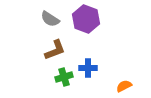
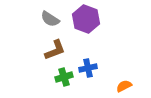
blue cross: rotated 12 degrees counterclockwise
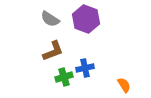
brown L-shape: moved 2 px left, 1 px down
blue cross: moved 3 px left
orange semicircle: moved 1 px up; rotated 84 degrees clockwise
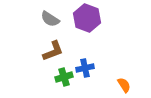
purple hexagon: moved 1 px right, 1 px up
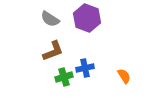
orange semicircle: moved 9 px up
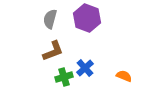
gray semicircle: rotated 72 degrees clockwise
blue cross: rotated 30 degrees counterclockwise
orange semicircle: rotated 35 degrees counterclockwise
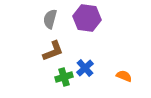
purple hexagon: rotated 12 degrees counterclockwise
